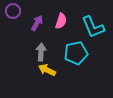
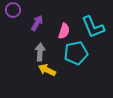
purple circle: moved 1 px up
pink semicircle: moved 3 px right, 10 px down
gray arrow: moved 1 px left
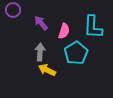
purple arrow: moved 4 px right; rotated 70 degrees counterclockwise
cyan L-shape: rotated 25 degrees clockwise
cyan pentagon: rotated 20 degrees counterclockwise
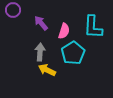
cyan pentagon: moved 3 px left
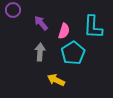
yellow arrow: moved 9 px right, 10 px down
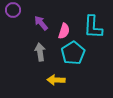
gray arrow: rotated 12 degrees counterclockwise
yellow arrow: rotated 24 degrees counterclockwise
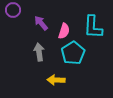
gray arrow: moved 1 px left
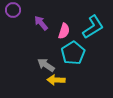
cyan L-shape: rotated 125 degrees counterclockwise
gray arrow: moved 7 px right, 13 px down; rotated 48 degrees counterclockwise
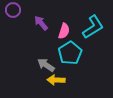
cyan pentagon: moved 3 px left
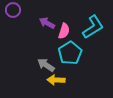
purple arrow: moved 6 px right; rotated 21 degrees counterclockwise
